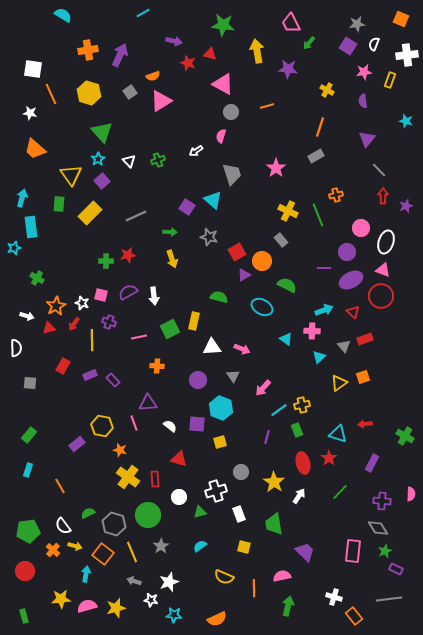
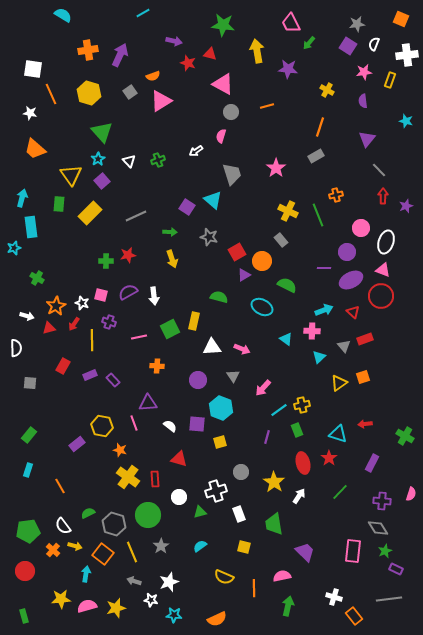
pink semicircle at (411, 494): rotated 16 degrees clockwise
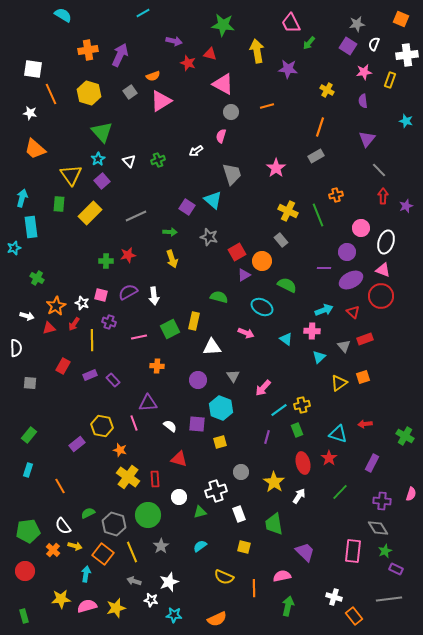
pink arrow at (242, 349): moved 4 px right, 16 px up
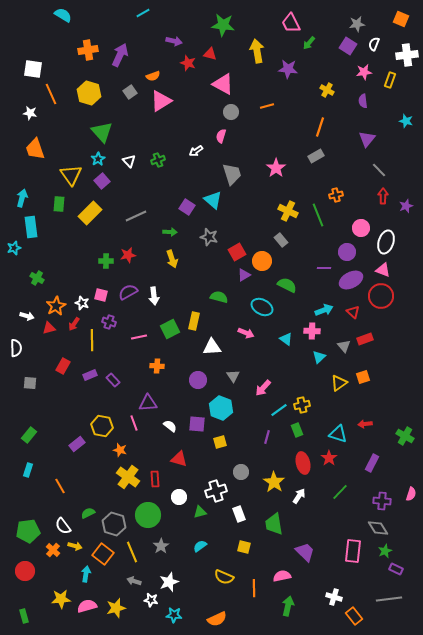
orange trapezoid at (35, 149): rotated 30 degrees clockwise
